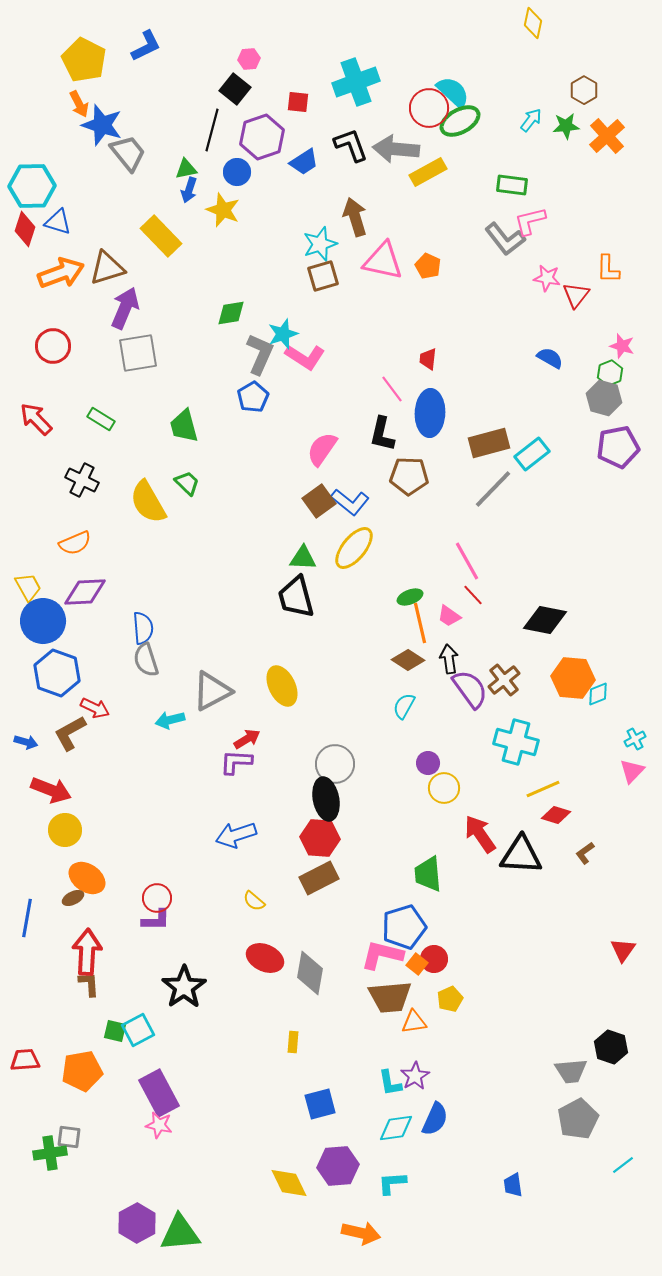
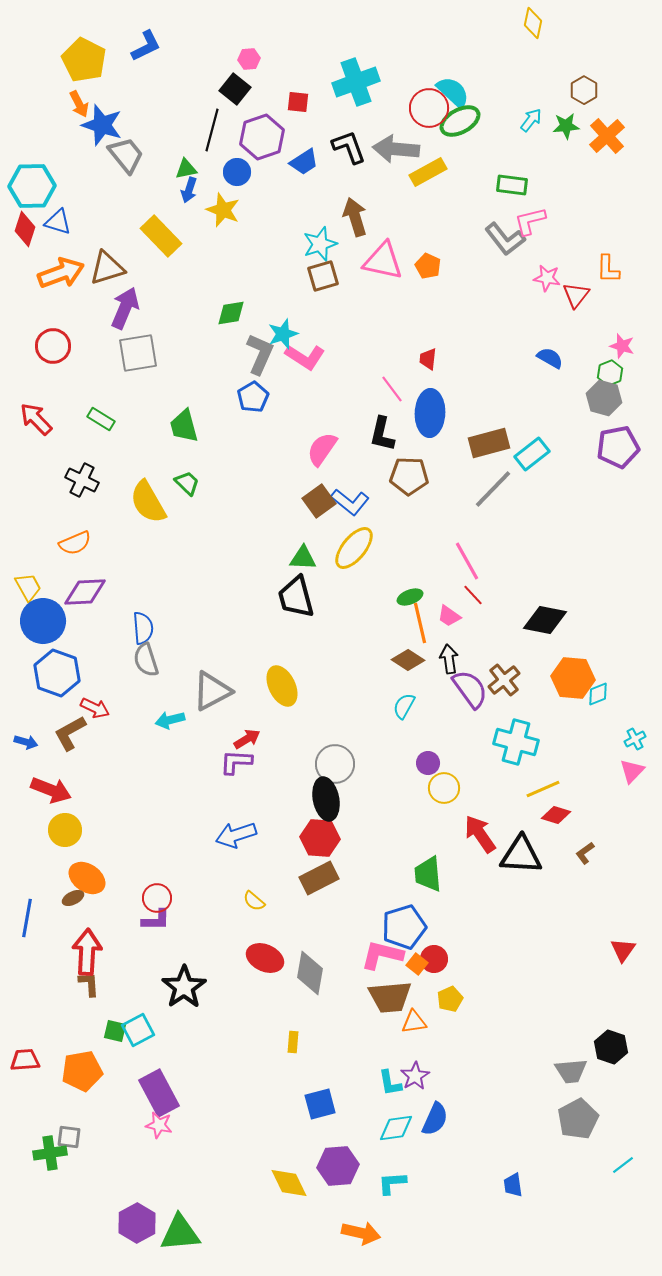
black L-shape at (351, 145): moved 2 px left, 2 px down
gray trapezoid at (128, 153): moved 2 px left, 2 px down
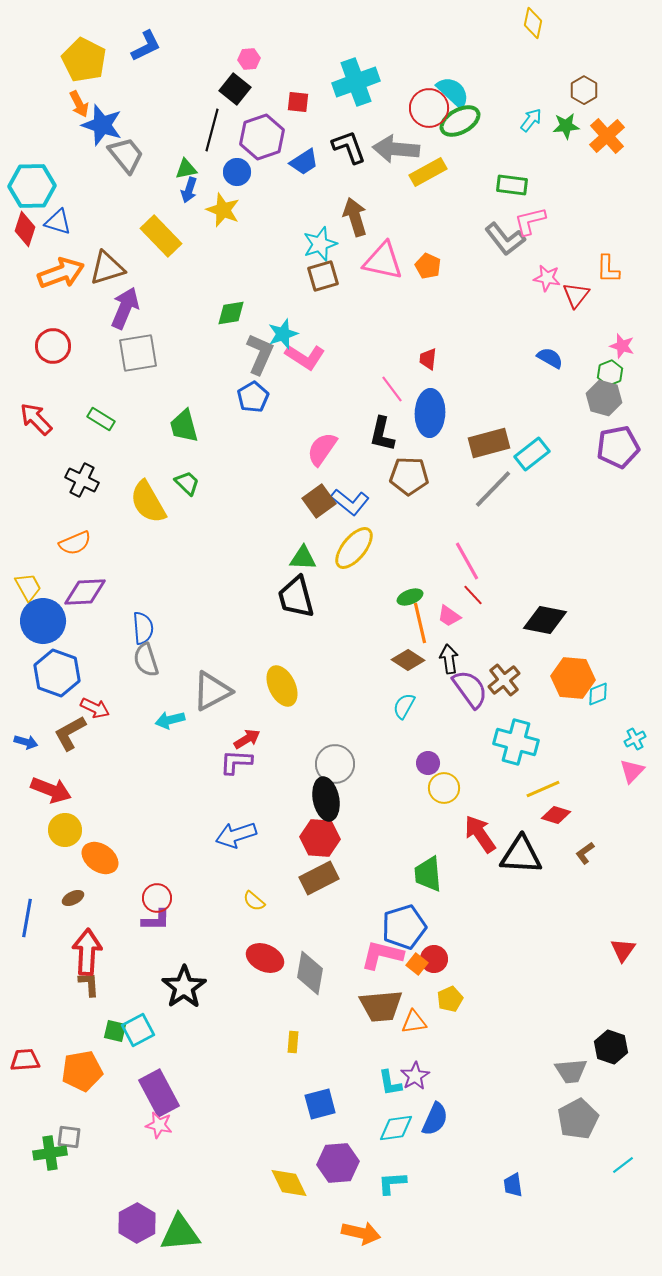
orange ellipse at (87, 878): moved 13 px right, 20 px up
brown trapezoid at (390, 997): moved 9 px left, 9 px down
purple hexagon at (338, 1166): moved 3 px up
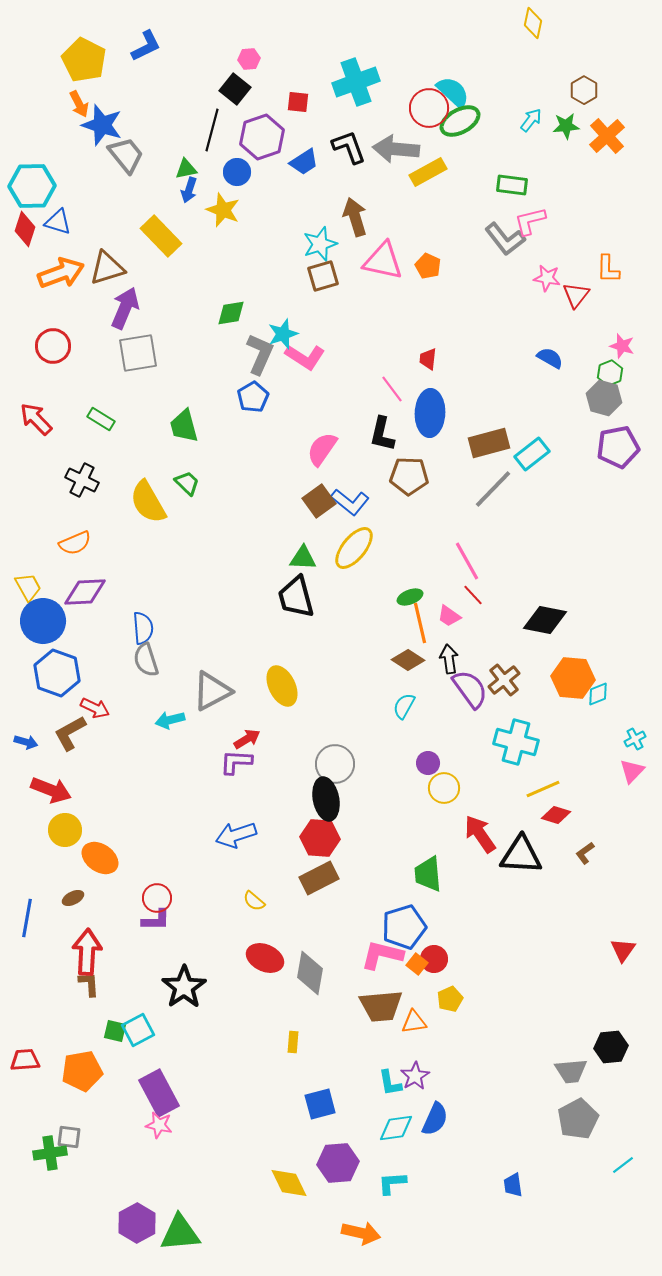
black hexagon at (611, 1047): rotated 24 degrees counterclockwise
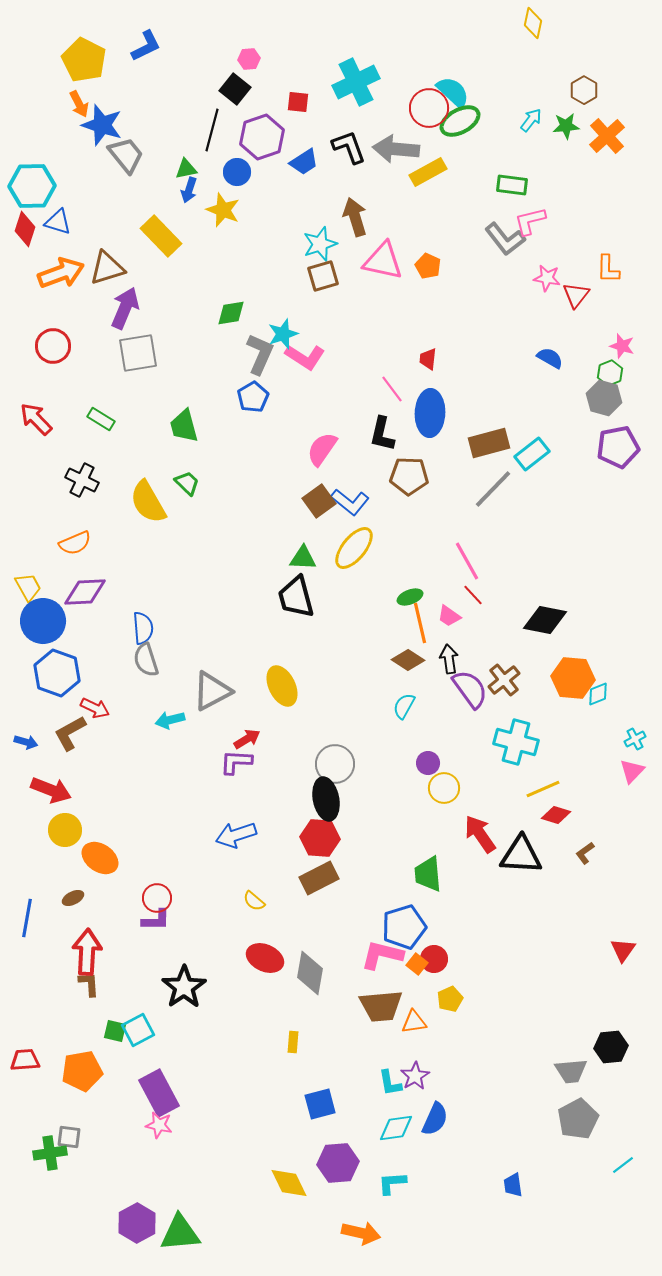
cyan cross at (356, 82): rotated 6 degrees counterclockwise
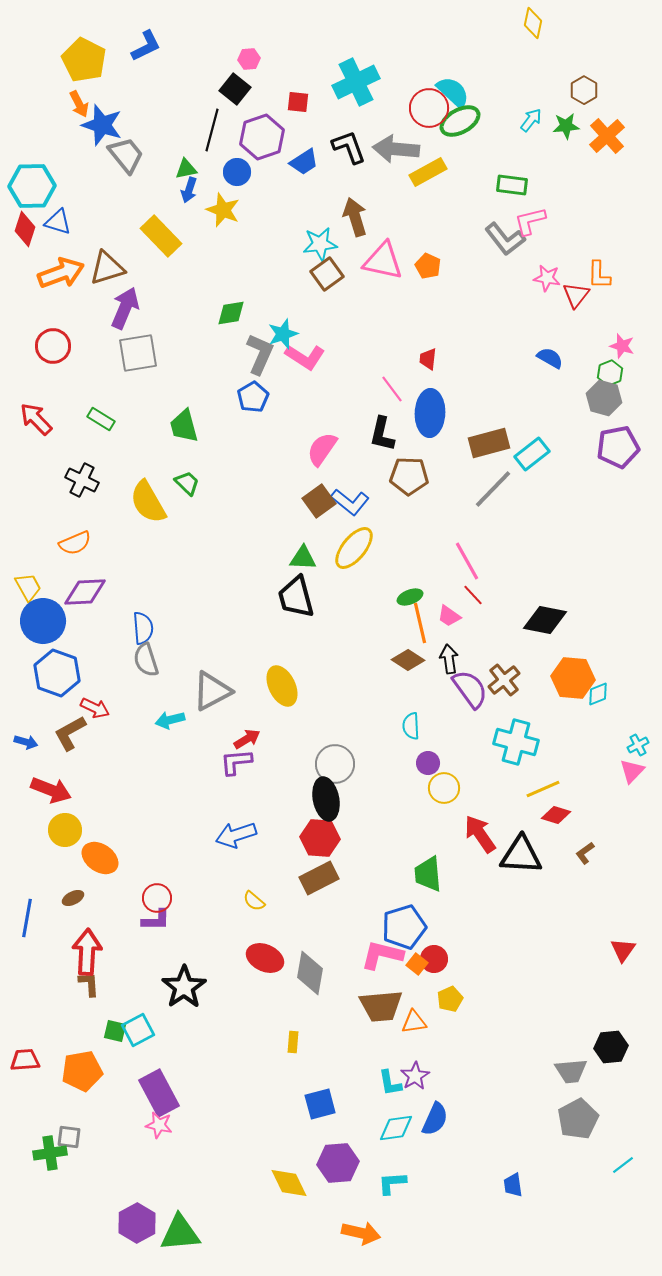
cyan star at (320, 244): rotated 12 degrees clockwise
orange L-shape at (608, 269): moved 9 px left, 6 px down
brown square at (323, 276): moved 4 px right, 2 px up; rotated 20 degrees counterclockwise
cyan semicircle at (404, 706): moved 7 px right, 20 px down; rotated 32 degrees counterclockwise
cyan cross at (635, 739): moved 3 px right, 6 px down
purple L-shape at (236, 762): rotated 8 degrees counterclockwise
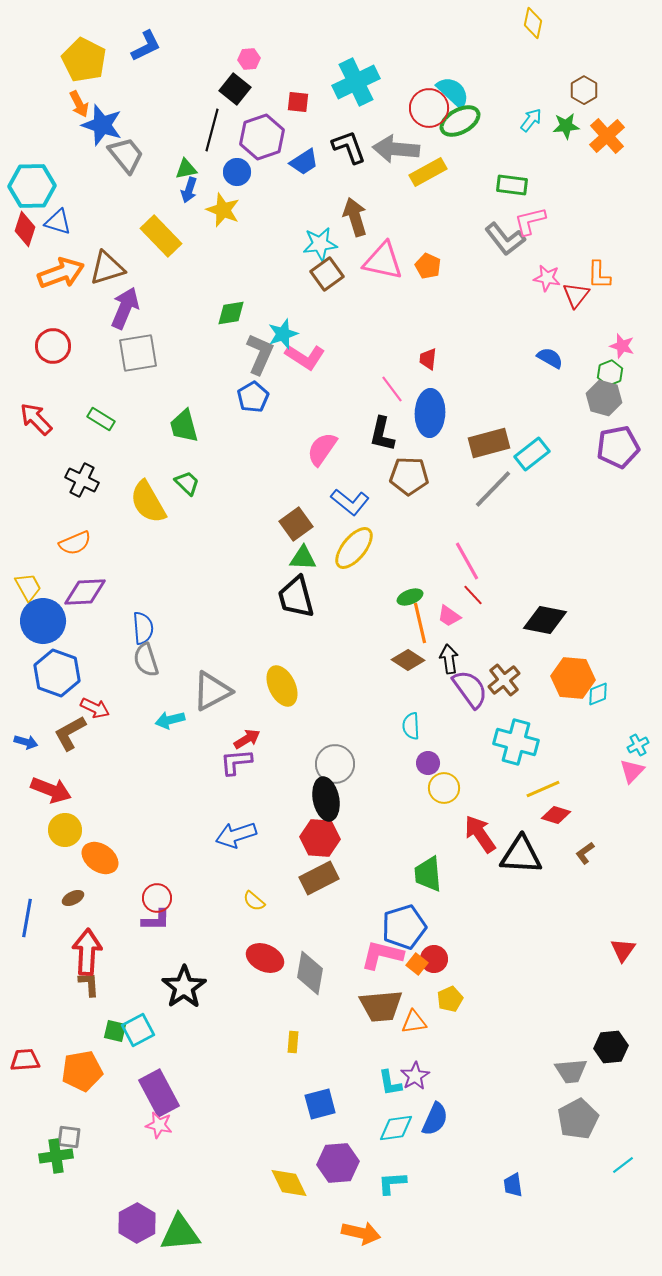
brown square at (319, 501): moved 23 px left, 23 px down
green cross at (50, 1153): moved 6 px right, 3 px down
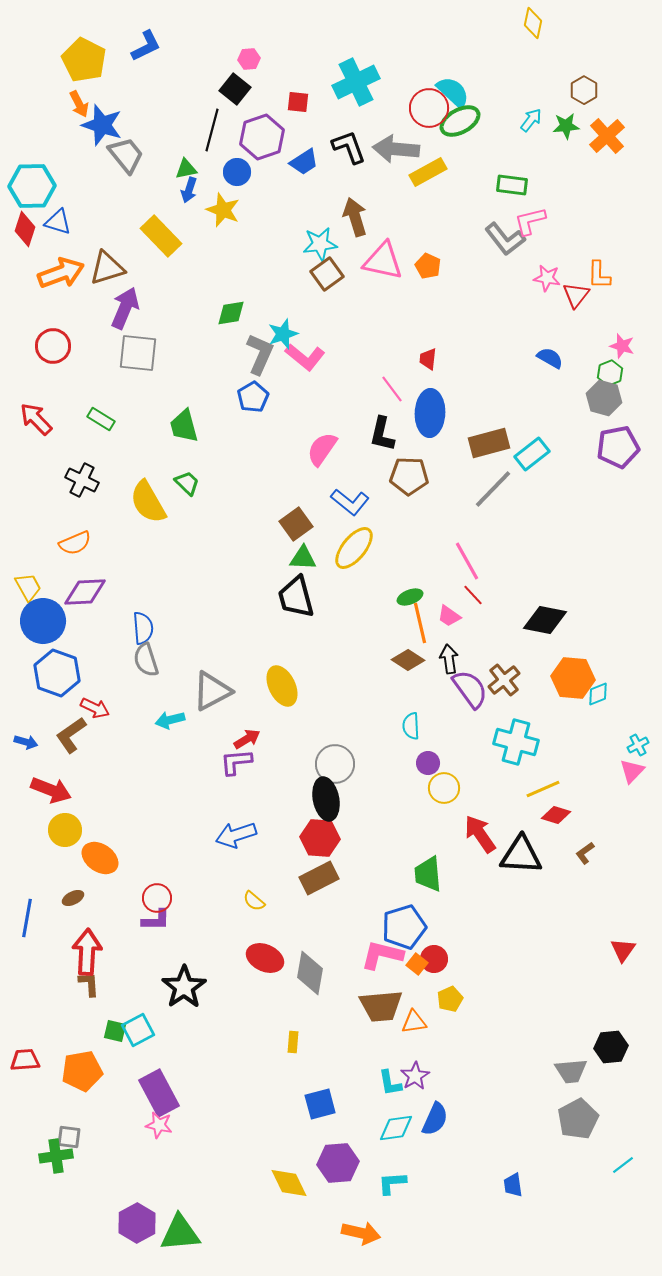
gray square at (138, 353): rotated 15 degrees clockwise
pink L-shape at (305, 357): rotated 6 degrees clockwise
brown L-shape at (70, 733): moved 1 px right, 2 px down; rotated 6 degrees counterclockwise
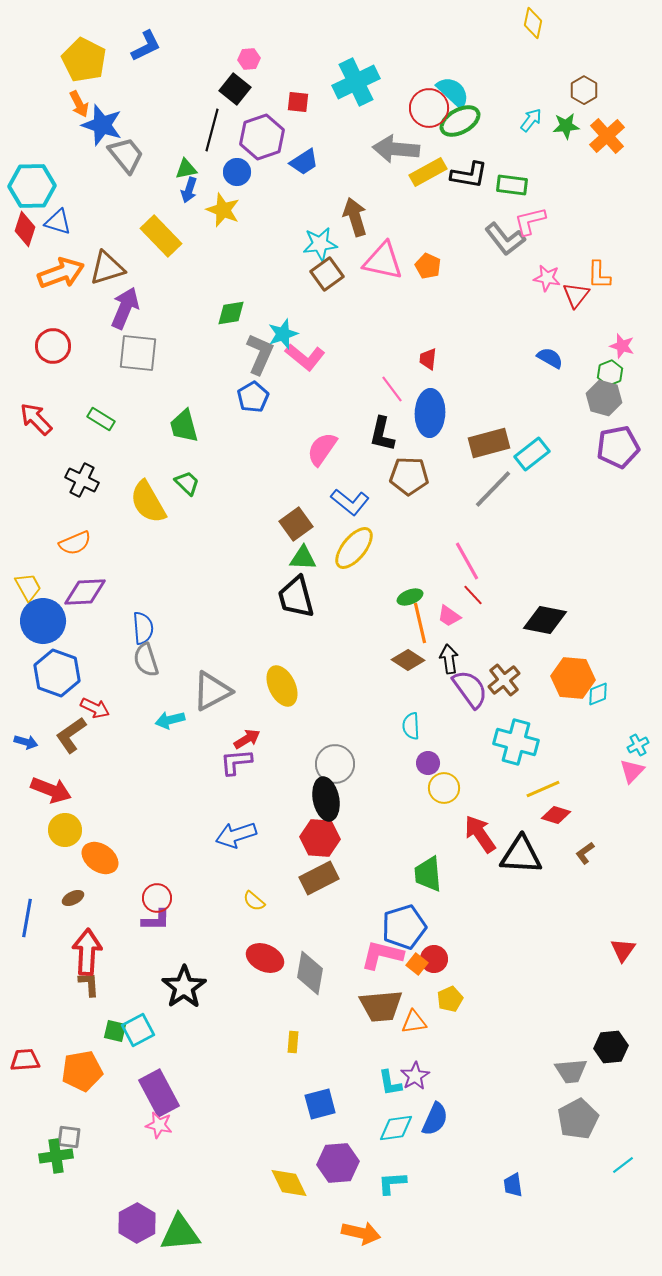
black L-shape at (349, 147): moved 120 px right, 28 px down; rotated 120 degrees clockwise
